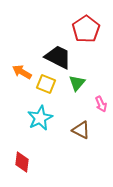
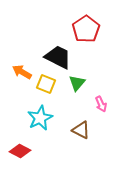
red diamond: moved 2 px left, 11 px up; rotated 70 degrees counterclockwise
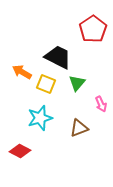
red pentagon: moved 7 px right
cyan star: rotated 10 degrees clockwise
brown triangle: moved 2 px left, 2 px up; rotated 48 degrees counterclockwise
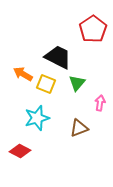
orange arrow: moved 1 px right, 2 px down
pink arrow: moved 1 px left, 1 px up; rotated 147 degrees counterclockwise
cyan star: moved 3 px left
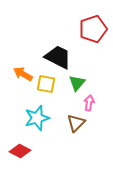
red pentagon: rotated 16 degrees clockwise
yellow square: rotated 12 degrees counterclockwise
pink arrow: moved 11 px left
brown triangle: moved 3 px left, 5 px up; rotated 24 degrees counterclockwise
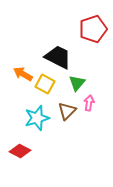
yellow square: moved 1 px left; rotated 18 degrees clockwise
brown triangle: moved 9 px left, 12 px up
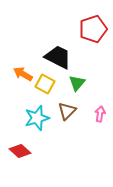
pink arrow: moved 11 px right, 11 px down
red diamond: rotated 15 degrees clockwise
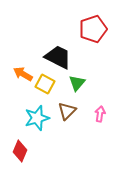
red diamond: rotated 70 degrees clockwise
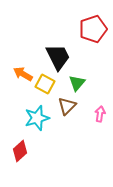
black trapezoid: rotated 36 degrees clockwise
brown triangle: moved 5 px up
red diamond: rotated 25 degrees clockwise
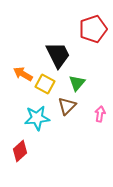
black trapezoid: moved 2 px up
cyan star: rotated 10 degrees clockwise
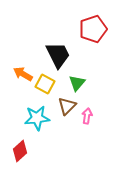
pink arrow: moved 13 px left, 2 px down
